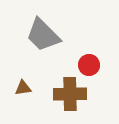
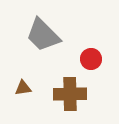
red circle: moved 2 px right, 6 px up
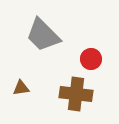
brown triangle: moved 2 px left
brown cross: moved 6 px right; rotated 8 degrees clockwise
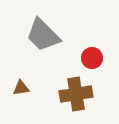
red circle: moved 1 px right, 1 px up
brown cross: rotated 16 degrees counterclockwise
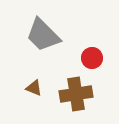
brown triangle: moved 13 px right; rotated 30 degrees clockwise
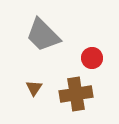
brown triangle: rotated 42 degrees clockwise
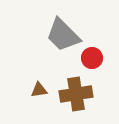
gray trapezoid: moved 20 px right
brown triangle: moved 5 px right, 2 px down; rotated 48 degrees clockwise
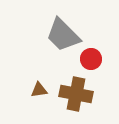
red circle: moved 1 px left, 1 px down
brown cross: rotated 20 degrees clockwise
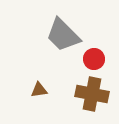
red circle: moved 3 px right
brown cross: moved 16 px right
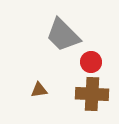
red circle: moved 3 px left, 3 px down
brown cross: rotated 8 degrees counterclockwise
